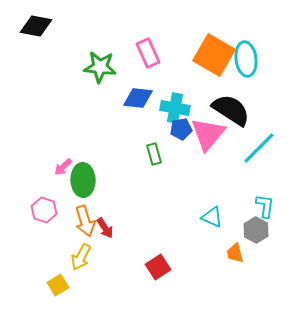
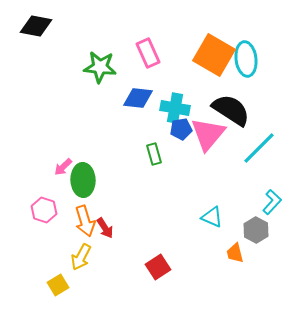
cyan L-shape: moved 7 px right, 4 px up; rotated 35 degrees clockwise
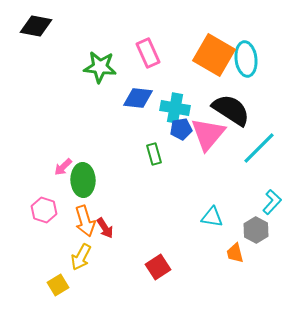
cyan triangle: rotated 15 degrees counterclockwise
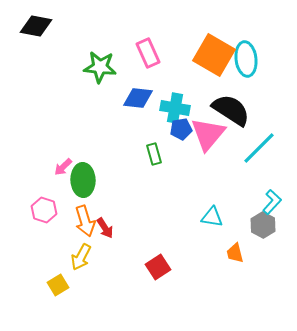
gray hexagon: moved 7 px right, 5 px up
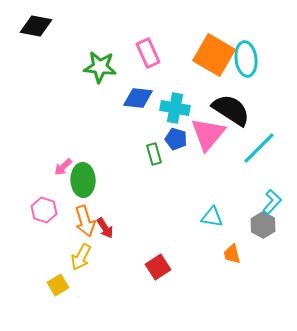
blue pentagon: moved 5 px left, 10 px down; rotated 25 degrees clockwise
orange trapezoid: moved 3 px left, 1 px down
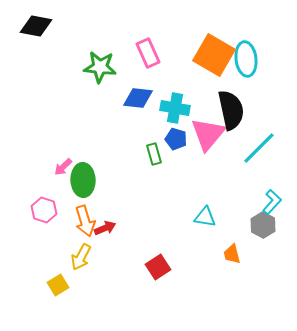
black semicircle: rotated 45 degrees clockwise
cyan triangle: moved 7 px left
red arrow: rotated 80 degrees counterclockwise
